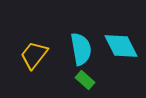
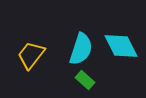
cyan semicircle: rotated 28 degrees clockwise
yellow trapezoid: moved 3 px left
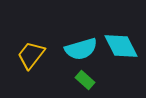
cyan semicircle: rotated 56 degrees clockwise
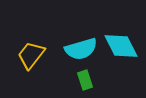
green rectangle: rotated 30 degrees clockwise
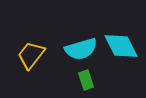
green rectangle: moved 1 px right
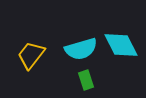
cyan diamond: moved 1 px up
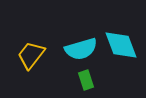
cyan diamond: rotated 6 degrees clockwise
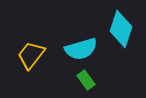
cyan diamond: moved 16 px up; rotated 39 degrees clockwise
green rectangle: rotated 18 degrees counterclockwise
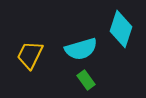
yellow trapezoid: moved 1 px left; rotated 12 degrees counterclockwise
